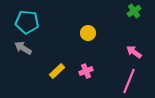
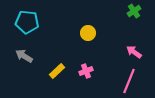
gray arrow: moved 1 px right, 8 px down
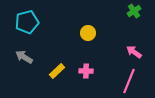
cyan pentagon: rotated 20 degrees counterclockwise
gray arrow: moved 1 px down
pink cross: rotated 24 degrees clockwise
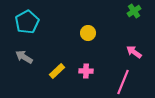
cyan pentagon: rotated 15 degrees counterclockwise
pink line: moved 6 px left, 1 px down
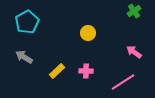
pink line: rotated 35 degrees clockwise
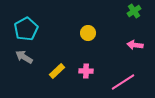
cyan pentagon: moved 1 px left, 7 px down
pink arrow: moved 1 px right, 7 px up; rotated 28 degrees counterclockwise
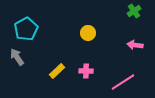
gray arrow: moved 7 px left; rotated 24 degrees clockwise
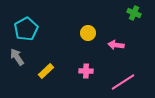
green cross: moved 2 px down; rotated 32 degrees counterclockwise
pink arrow: moved 19 px left
yellow rectangle: moved 11 px left
